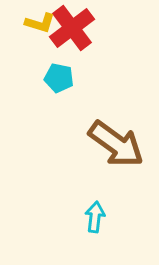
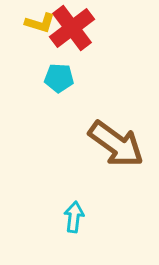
cyan pentagon: rotated 8 degrees counterclockwise
cyan arrow: moved 21 px left
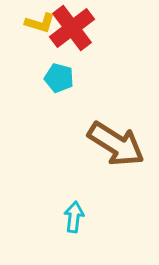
cyan pentagon: rotated 12 degrees clockwise
brown arrow: rotated 4 degrees counterclockwise
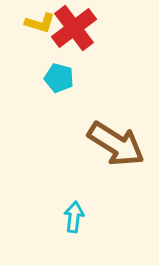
red cross: moved 2 px right
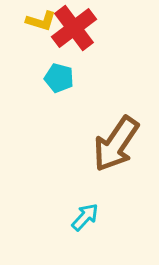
yellow L-shape: moved 1 px right, 2 px up
brown arrow: rotated 92 degrees clockwise
cyan arrow: moved 11 px right; rotated 36 degrees clockwise
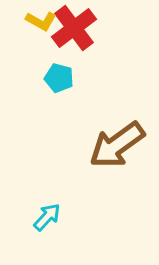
yellow L-shape: rotated 12 degrees clockwise
brown arrow: moved 1 px right, 1 px down; rotated 20 degrees clockwise
cyan arrow: moved 38 px left
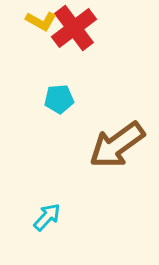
cyan pentagon: moved 21 px down; rotated 20 degrees counterclockwise
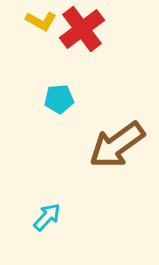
red cross: moved 8 px right, 1 px down
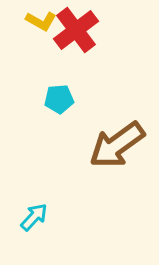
red cross: moved 6 px left, 1 px down
cyan arrow: moved 13 px left
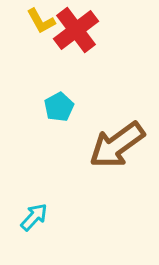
yellow L-shape: rotated 32 degrees clockwise
cyan pentagon: moved 8 px down; rotated 24 degrees counterclockwise
